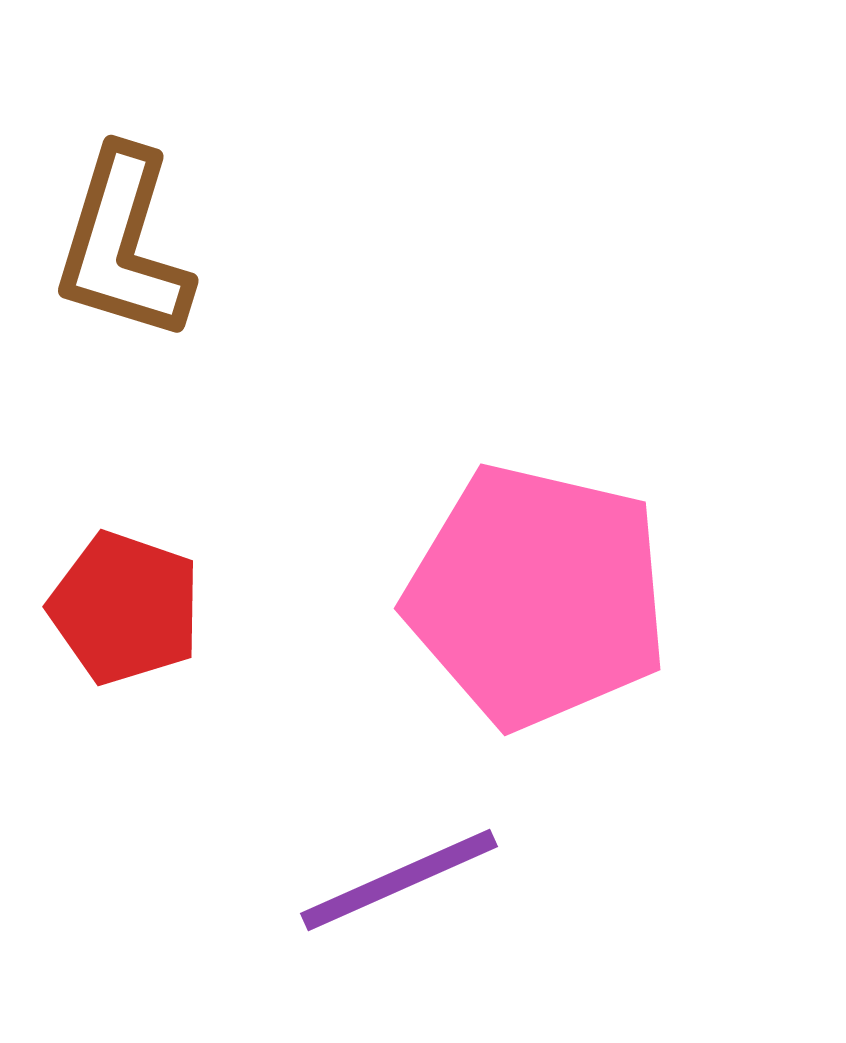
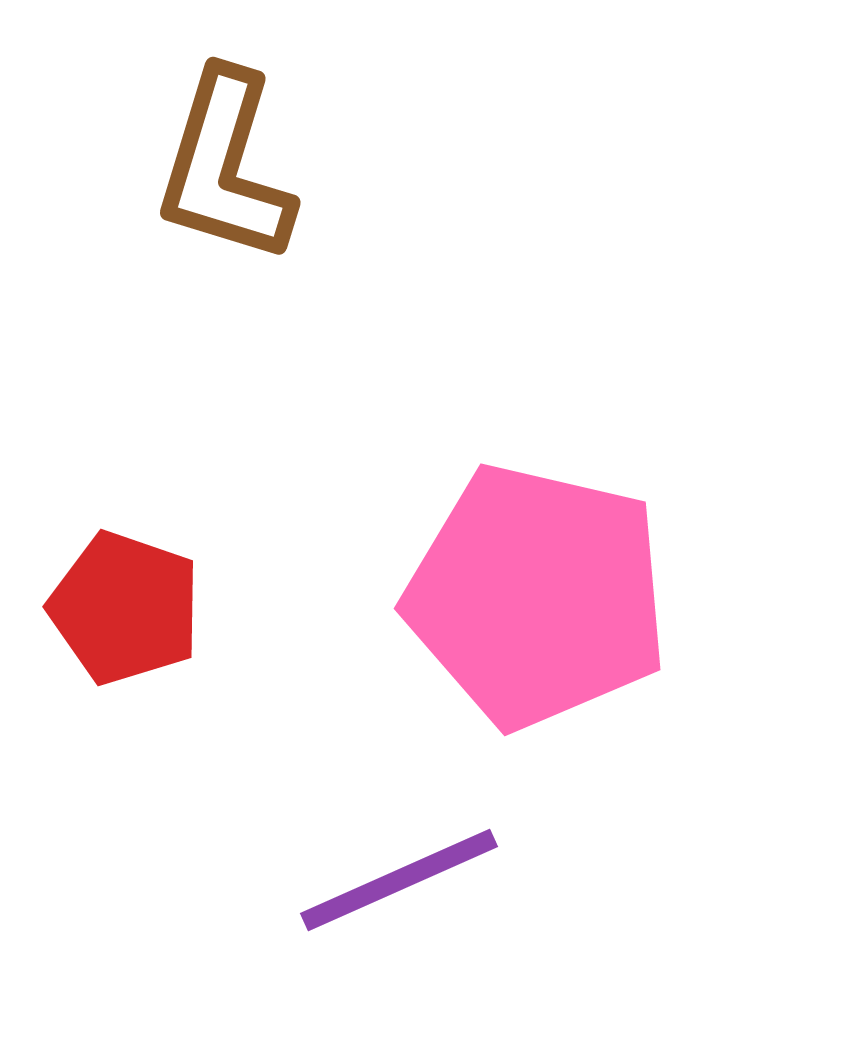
brown L-shape: moved 102 px right, 78 px up
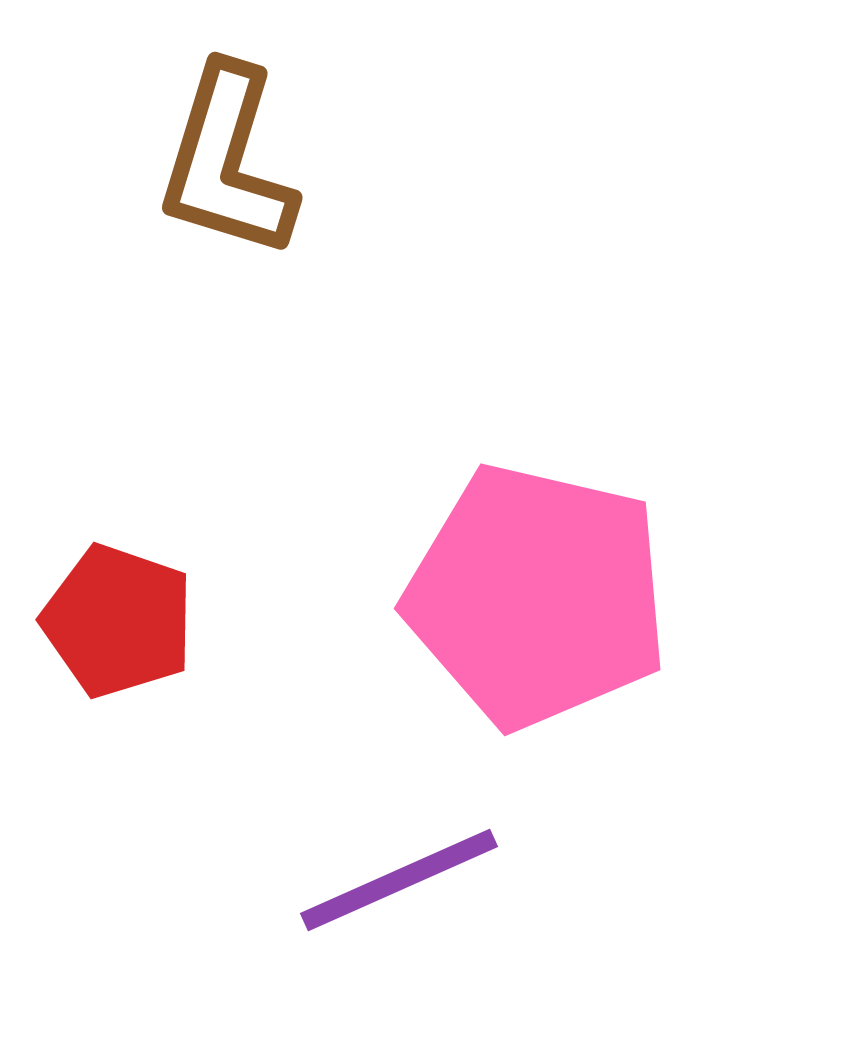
brown L-shape: moved 2 px right, 5 px up
red pentagon: moved 7 px left, 13 px down
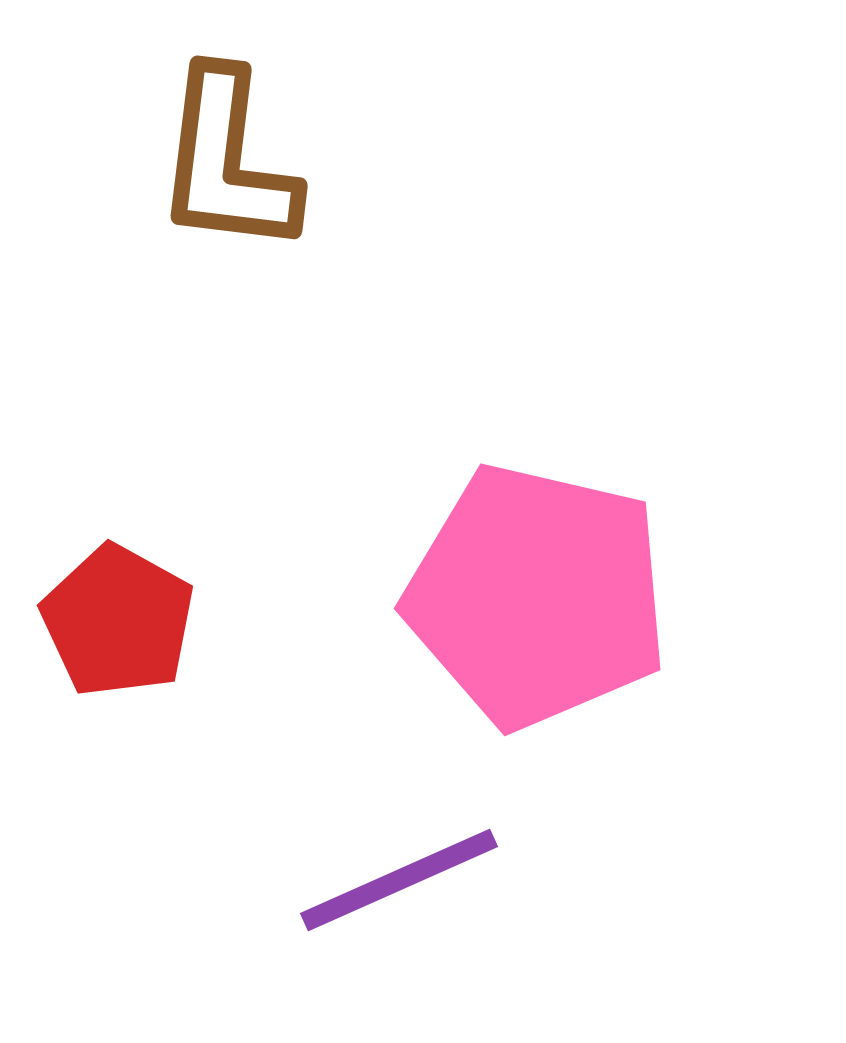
brown L-shape: rotated 10 degrees counterclockwise
red pentagon: rotated 10 degrees clockwise
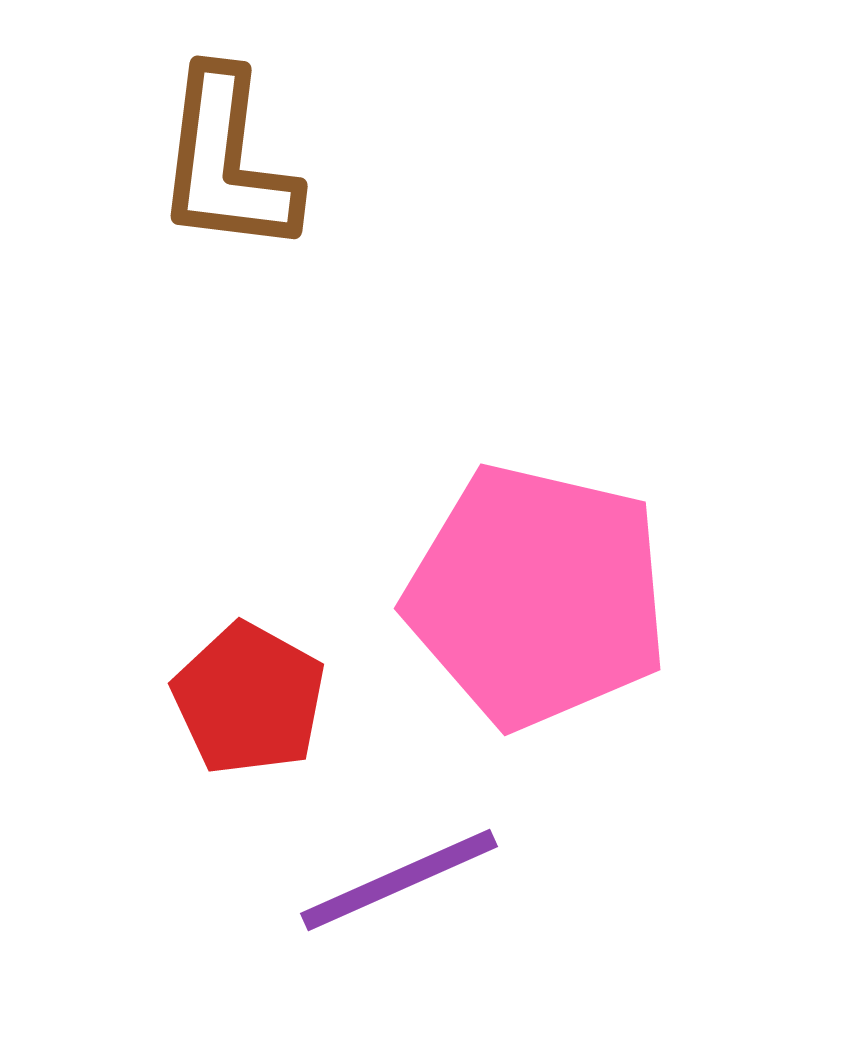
red pentagon: moved 131 px right, 78 px down
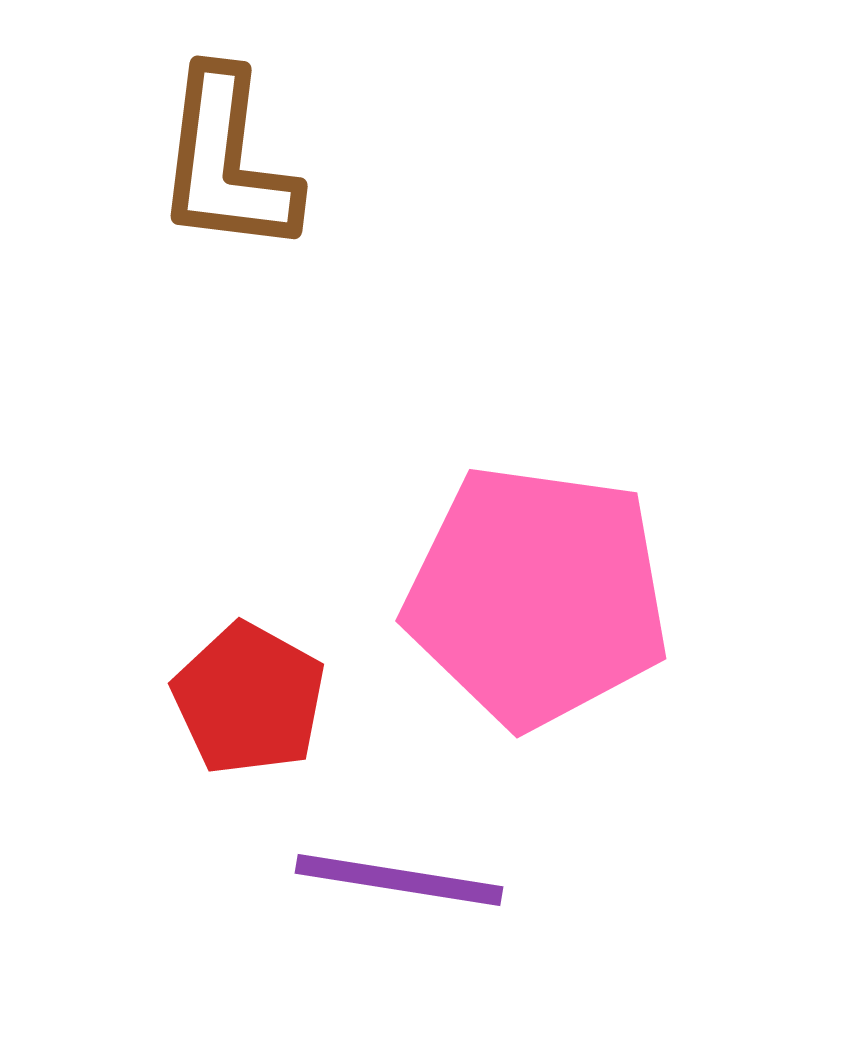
pink pentagon: rotated 5 degrees counterclockwise
purple line: rotated 33 degrees clockwise
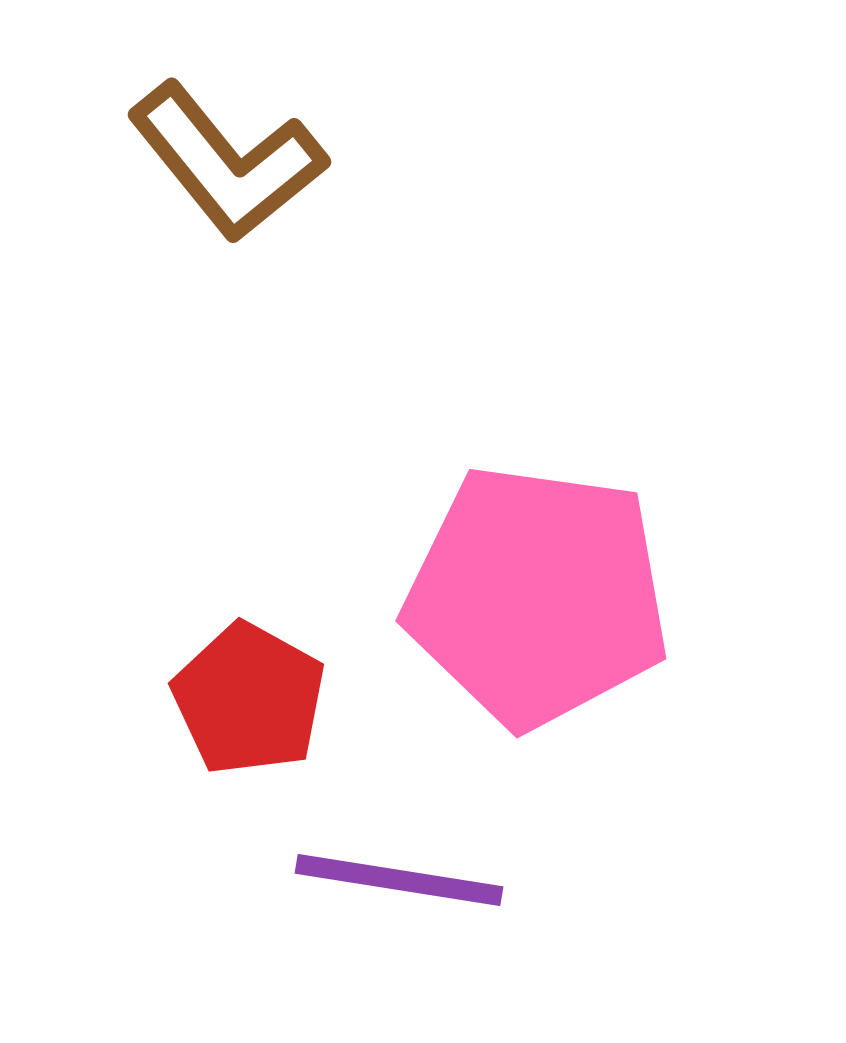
brown L-shape: rotated 46 degrees counterclockwise
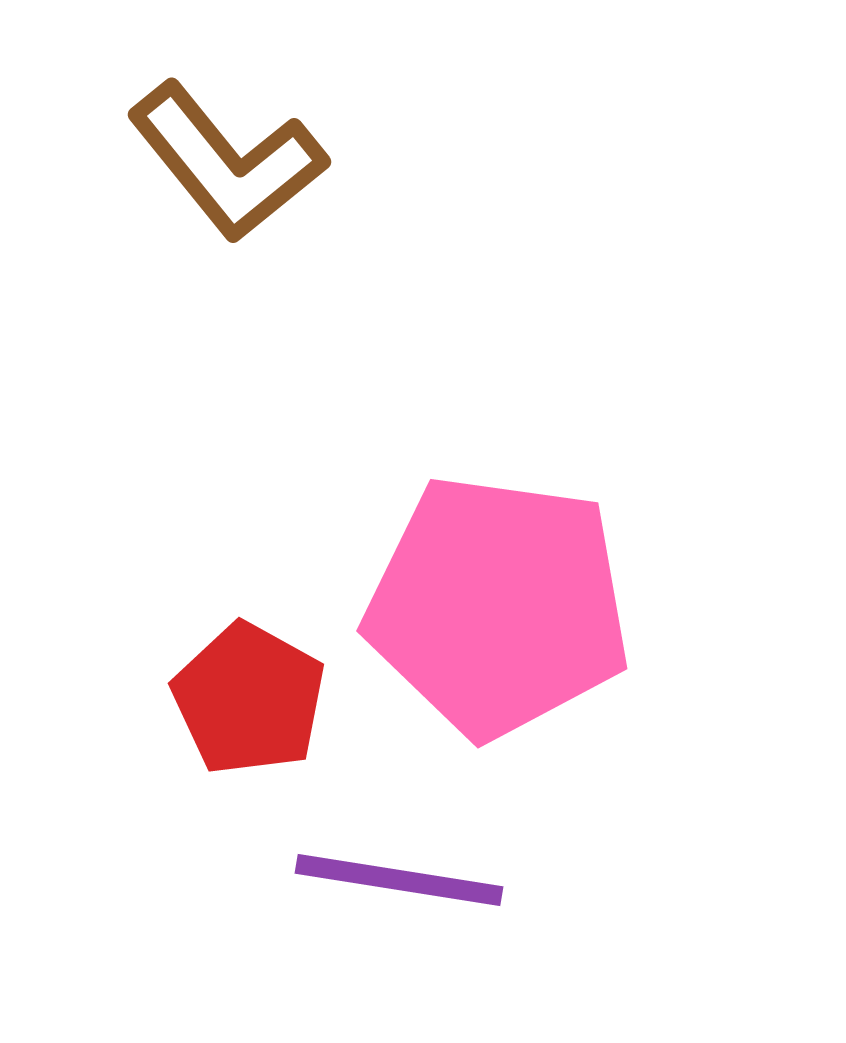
pink pentagon: moved 39 px left, 10 px down
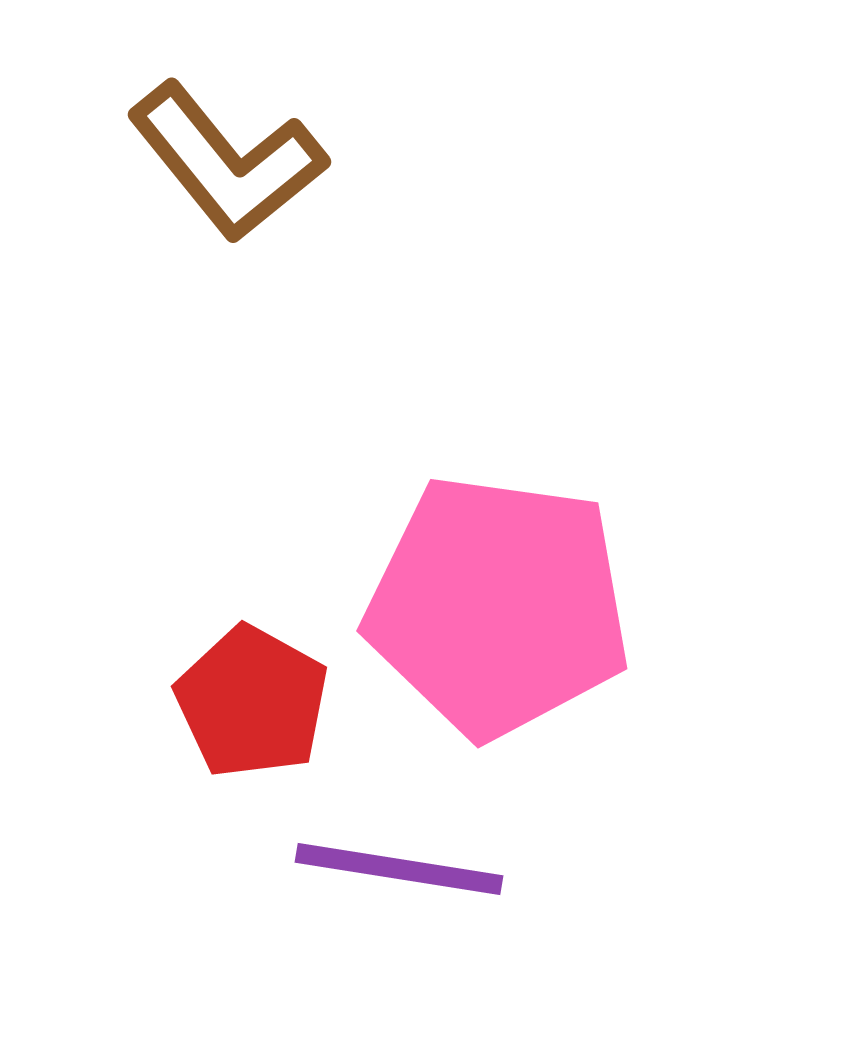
red pentagon: moved 3 px right, 3 px down
purple line: moved 11 px up
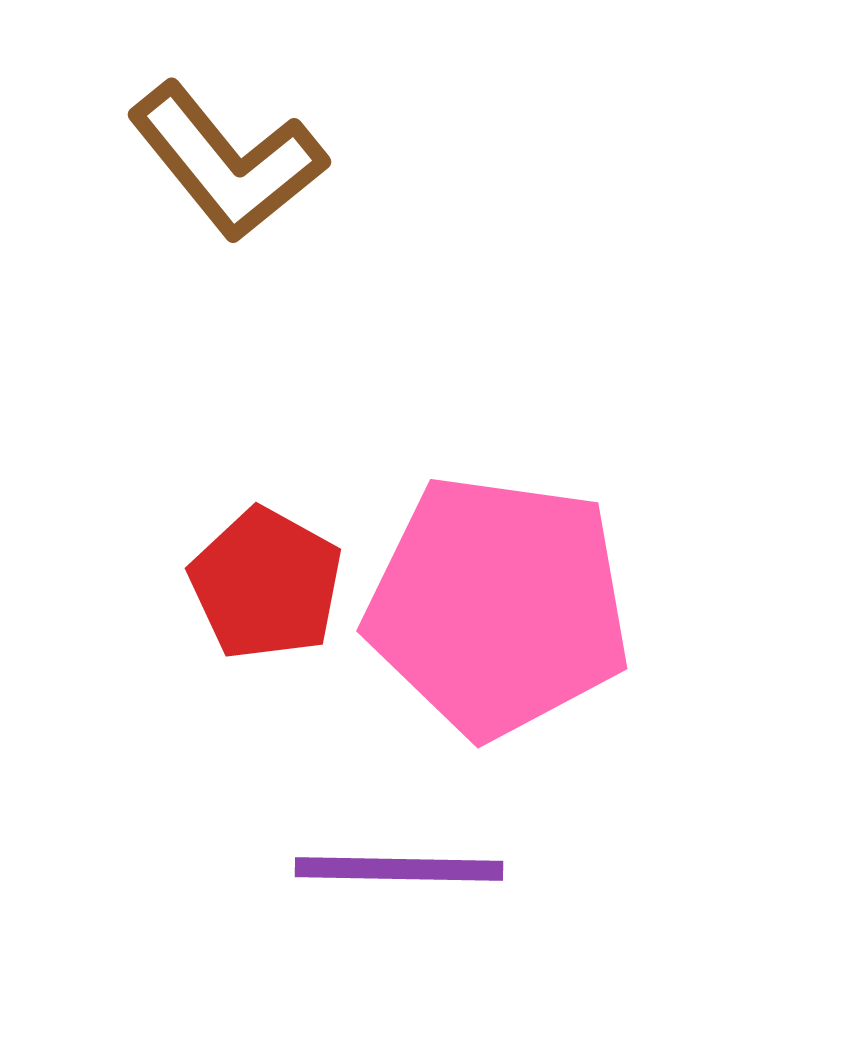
red pentagon: moved 14 px right, 118 px up
purple line: rotated 8 degrees counterclockwise
